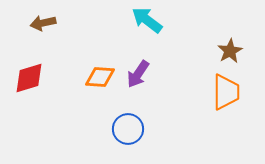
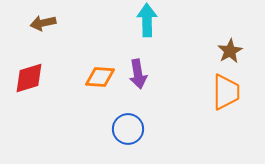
cyan arrow: rotated 52 degrees clockwise
purple arrow: rotated 44 degrees counterclockwise
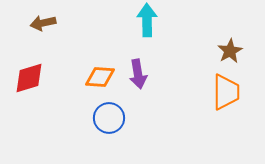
blue circle: moved 19 px left, 11 px up
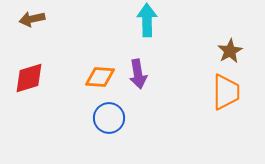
brown arrow: moved 11 px left, 4 px up
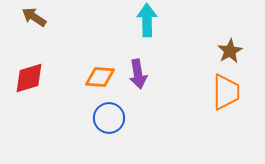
brown arrow: moved 2 px right, 2 px up; rotated 45 degrees clockwise
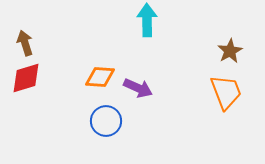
brown arrow: moved 9 px left, 26 px down; rotated 40 degrees clockwise
purple arrow: moved 14 px down; rotated 56 degrees counterclockwise
red diamond: moved 3 px left
orange trapezoid: rotated 21 degrees counterclockwise
blue circle: moved 3 px left, 3 px down
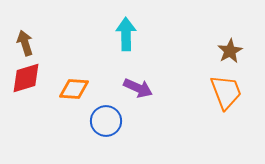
cyan arrow: moved 21 px left, 14 px down
orange diamond: moved 26 px left, 12 px down
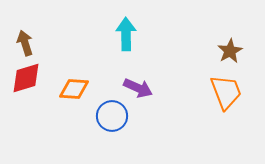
blue circle: moved 6 px right, 5 px up
